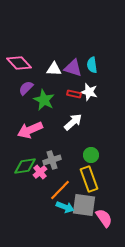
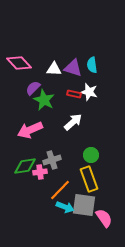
purple semicircle: moved 7 px right
pink cross: rotated 32 degrees clockwise
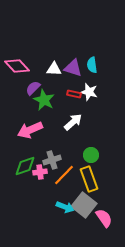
pink diamond: moved 2 px left, 3 px down
green diamond: rotated 10 degrees counterclockwise
orange line: moved 4 px right, 15 px up
gray square: rotated 30 degrees clockwise
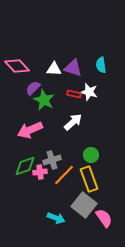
cyan semicircle: moved 9 px right
cyan arrow: moved 9 px left, 11 px down
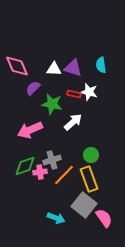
pink diamond: rotated 20 degrees clockwise
green star: moved 8 px right, 4 px down; rotated 15 degrees counterclockwise
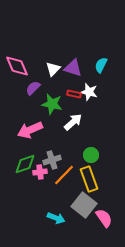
cyan semicircle: rotated 35 degrees clockwise
white triangle: moved 1 px left; rotated 49 degrees counterclockwise
green diamond: moved 2 px up
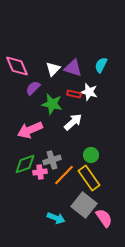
yellow rectangle: moved 1 px up; rotated 15 degrees counterclockwise
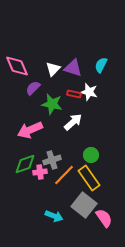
cyan arrow: moved 2 px left, 2 px up
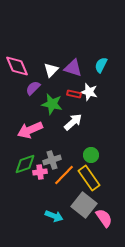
white triangle: moved 2 px left, 1 px down
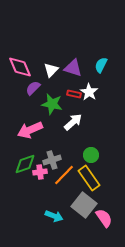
pink diamond: moved 3 px right, 1 px down
white star: rotated 18 degrees clockwise
